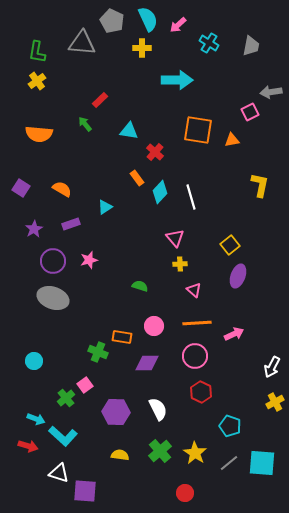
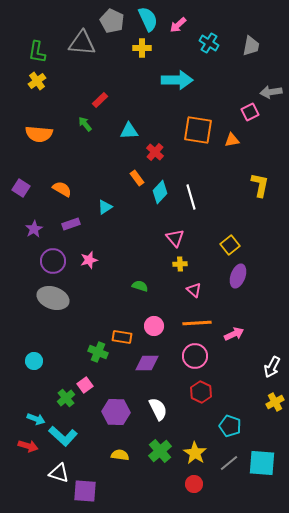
cyan triangle at (129, 131): rotated 12 degrees counterclockwise
red circle at (185, 493): moved 9 px right, 9 px up
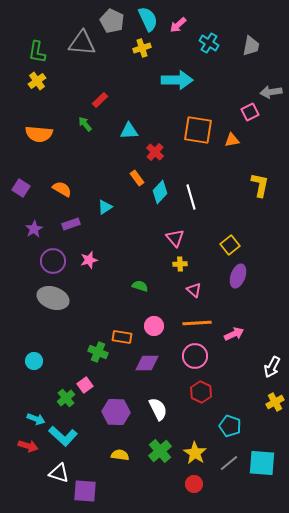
yellow cross at (142, 48): rotated 18 degrees counterclockwise
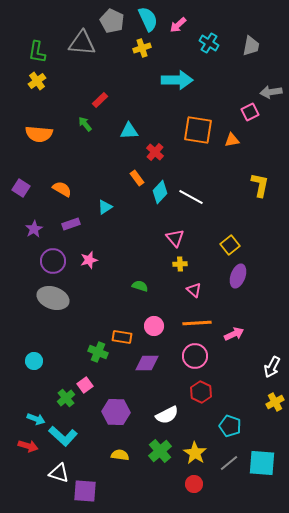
white line at (191, 197): rotated 45 degrees counterclockwise
white semicircle at (158, 409): moved 9 px right, 6 px down; rotated 90 degrees clockwise
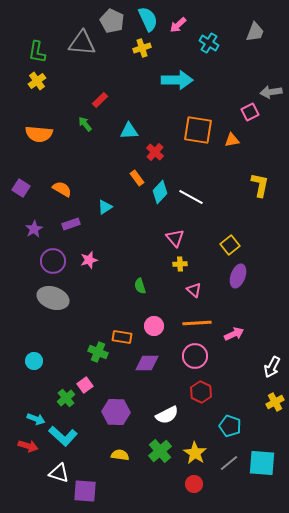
gray trapezoid at (251, 46): moved 4 px right, 14 px up; rotated 10 degrees clockwise
green semicircle at (140, 286): rotated 126 degrees counterclockwise
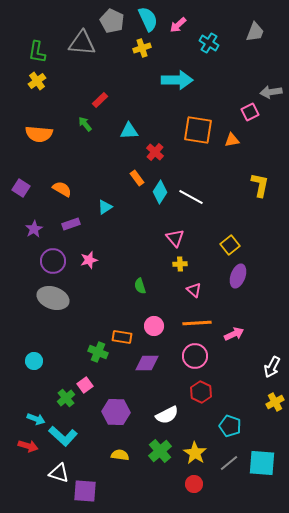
cyan diamond at (160, 192): rotated 10 degrees counterclockwise
